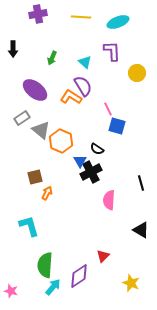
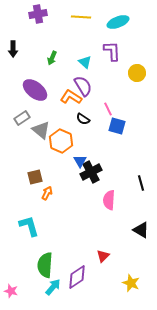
black semicircle: moved 14 px left, 30 px up
purple diamond: moved 2 px left, 1 px down
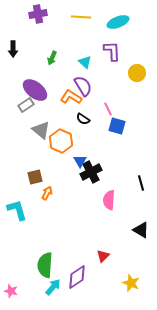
gray rectangle: moved 4 px right, 13 px up
cyan L-shape: moved 12 px left, 16 px up
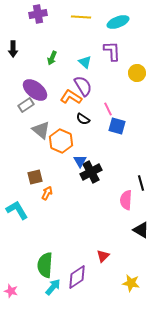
pink semicircle: moved 17 px right
cyan L-shape: rotated 15 degrees counterclockwise
yellow star: rotated 12 degrees counterclockwise
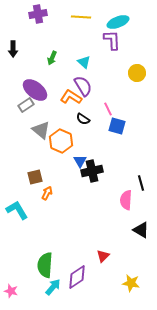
purple L-shape: moved 11 px up
cyan triangle: moved 1 px left
black cross: moved 1 px right, 1 px up; rotated 15 degrees clockwise
